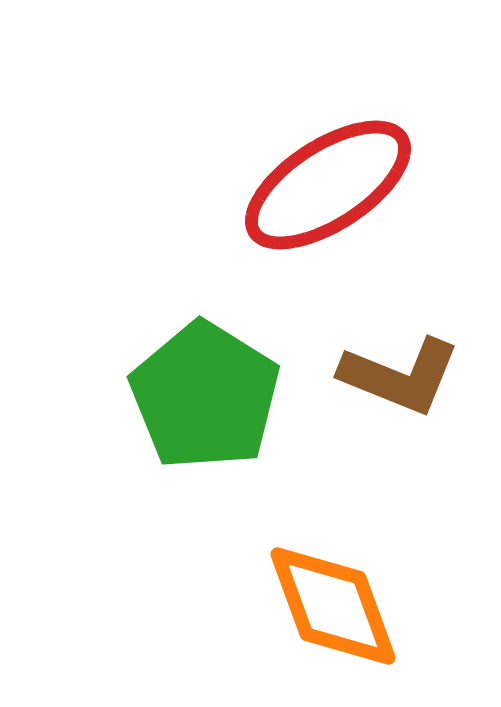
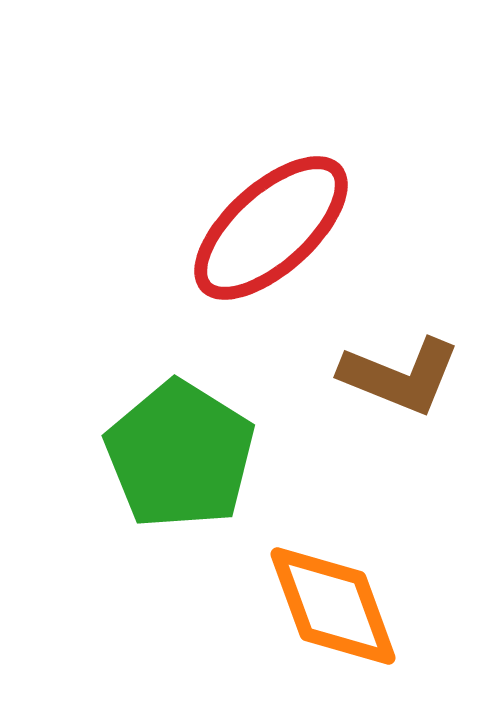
red ellipse: moved 57 px left, 43 px down; rotated 9 degrees counterclockwise
green pentagon: moved 25 px left, 59 px down
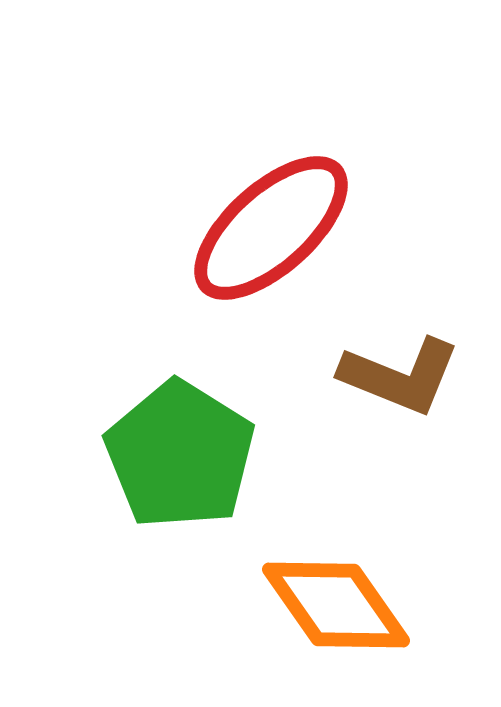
orange diamond: moved 3 px right, 1 px up; rotated 15 degrees counterclockwise
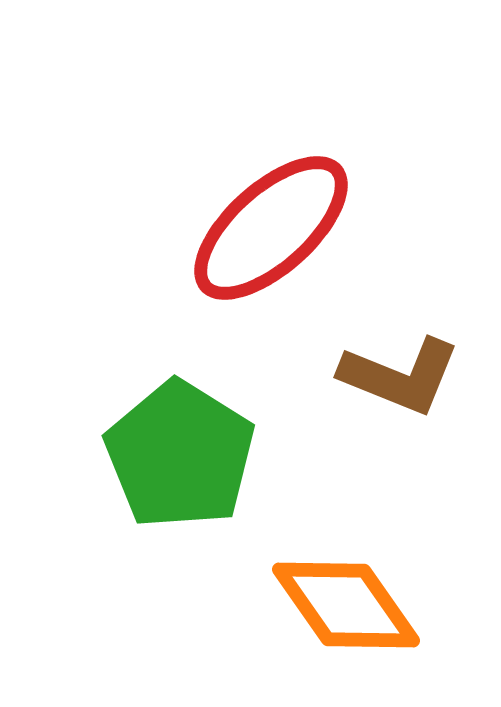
orange diamond: moved 10 px right
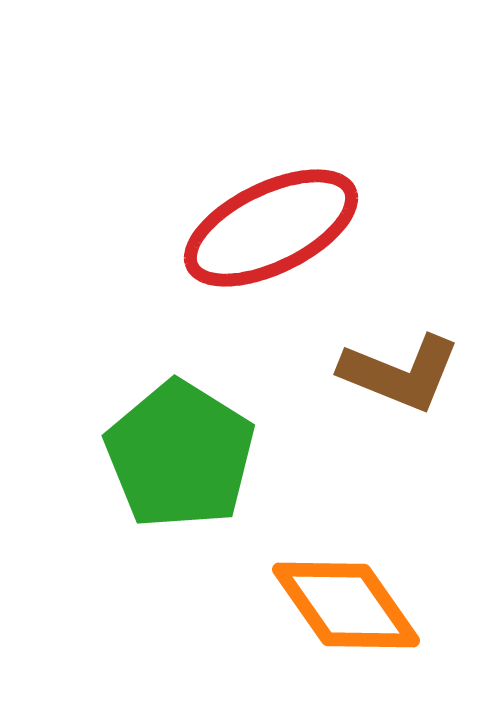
red ellipse: rotated 16 degrees clockwise
brown L-shape: moved 3 px up
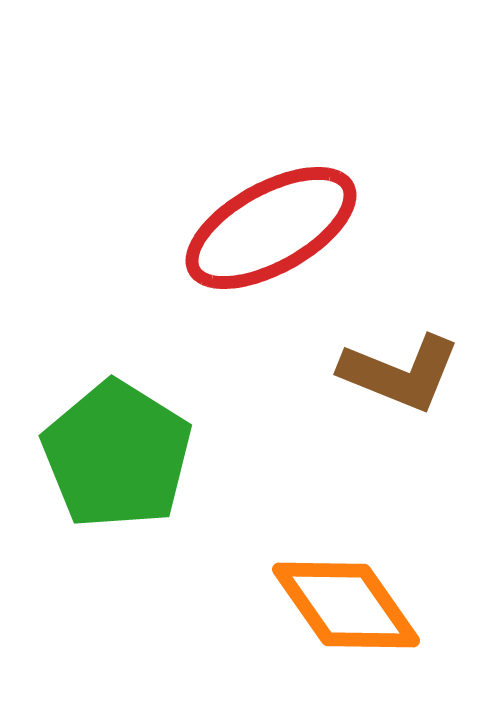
red ellipse: rotated 3 degrees counterclockwise
green pentagon: moved 63 px left
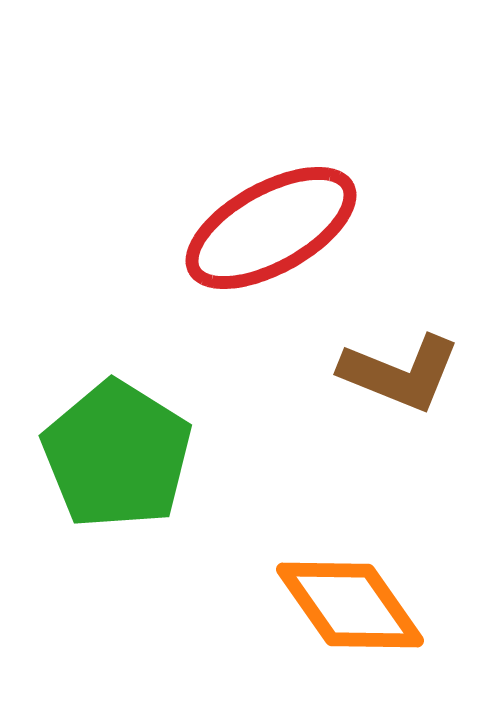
orange diamond: moved 4 px right
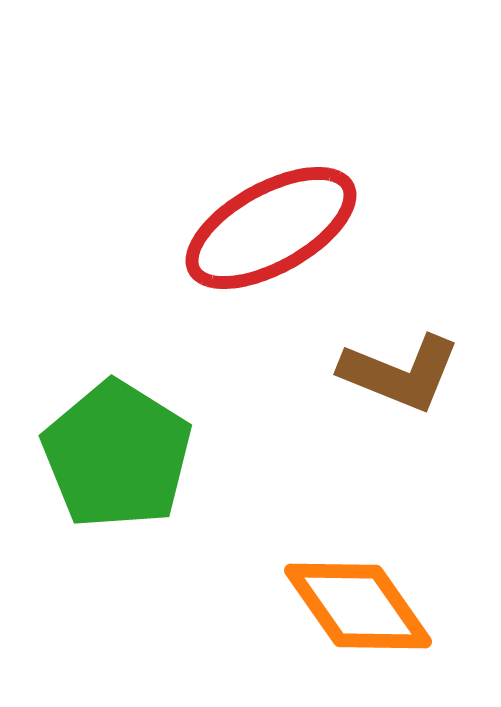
orange diamond: moved 8 px right, 1 px down
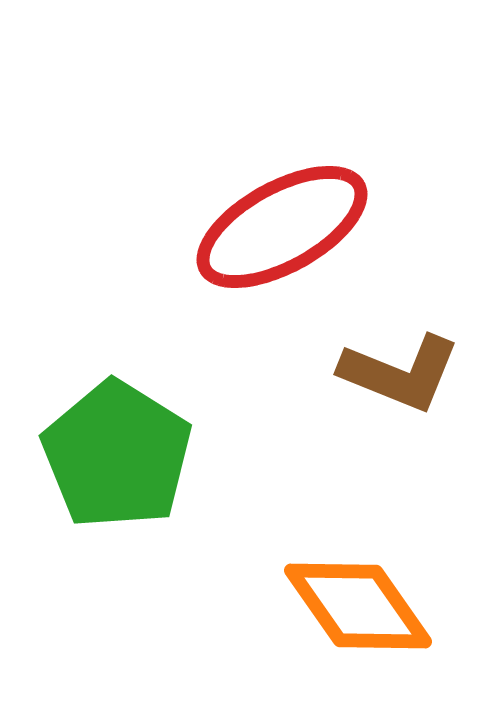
red ellipse: moved 11 px right, 1 px up
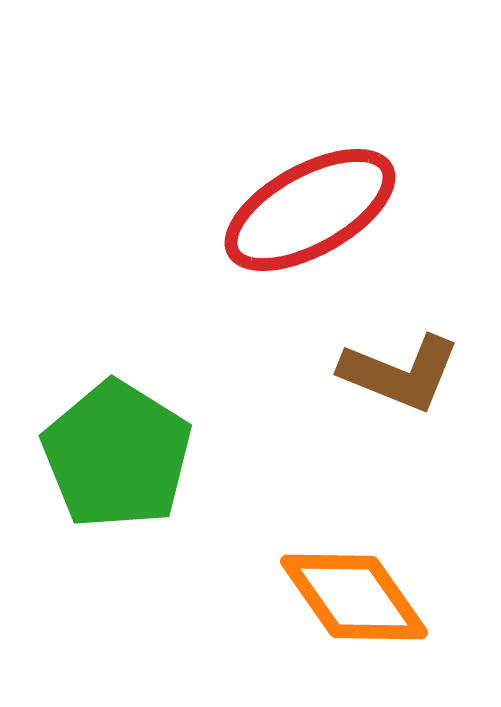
red ellipse: moved 28 px right, 17 px up
orange diamond: moved 4 px left, 9 px up
